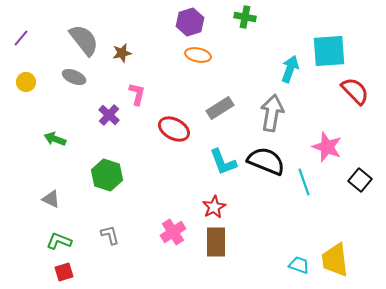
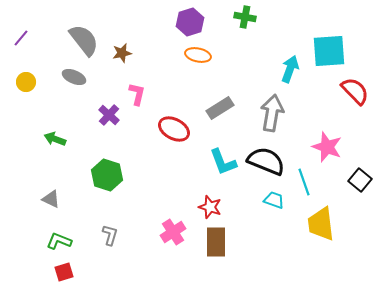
red star: moved 4 px left; rotated 25 degrees counterclockwise
gray L-shape: rotated 30 degrees clockwise
yellow trapezoid: moved 14 px left, 36 px up
cyan trapezoid: moved 25 px left, 65 px up
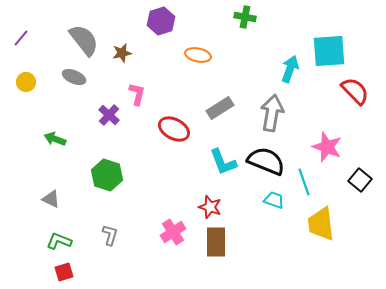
purple hexagon: moved 29 px left, 1 px up
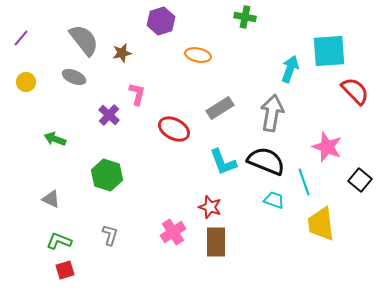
red square: moved 1 px right, 2 px up
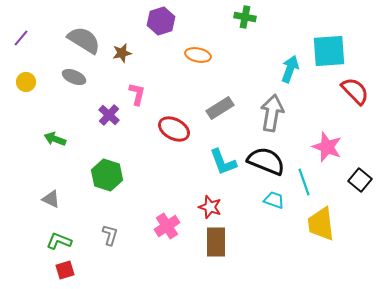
gray semicircle: rotated 20 degrees counterclockwise
pink cross: moved 6 px left, 6 px up
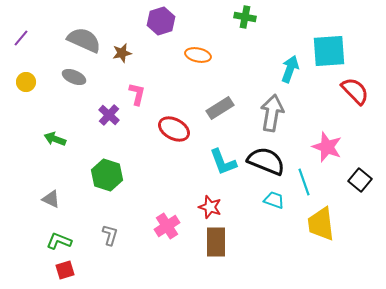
gray semicircle: rotated 8 degrees counterclockwise
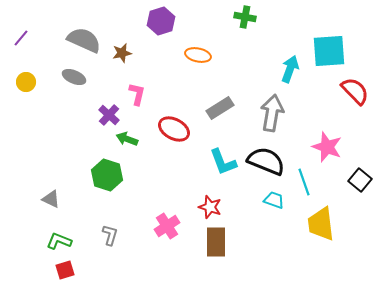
green arrow: moved 72 px right
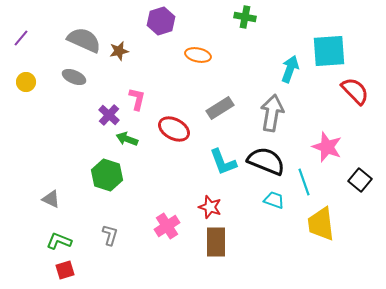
brown star: moved 3 px left, 2 px up
pink L-shape: moved 5 px down
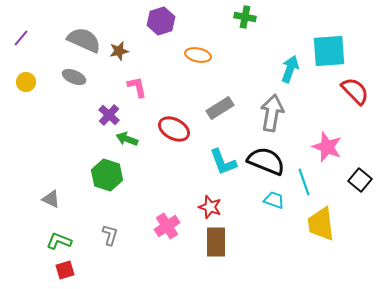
pink L-shape: moved 12 px up; rotated 25 degrees counterclockwise
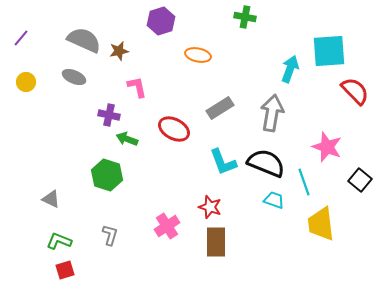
purple cross: rotated 30 degrees counterclockwise
black semicircle: moved 2 px down
